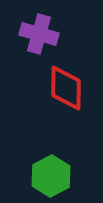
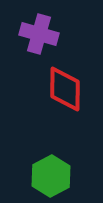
red diamond: moved 1 px left, 1 px down
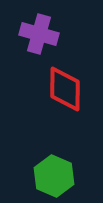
green hexagon: moved 3 px right; rotated 9 degrees counterclockwise
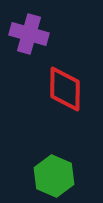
purple cross: moved 10 px left
